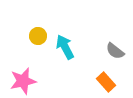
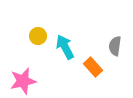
gray semicircle: moved 5 px up; rotated 60 degrees clockwise
orange rectangle: moved 13 px left, 15 px up
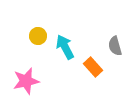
gray semicircle: rotated 24 degrees counterclockwise
pink star: moved 3 px right
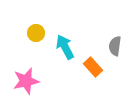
yellow circle: moved 2 px left, 3 px up
gray semicircle: rotated 24 degrees clockwise
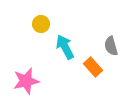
yellow circle: moved 5 px right, 9 px up
gray semicircle: moved 4 px left; rotated 24 degrees counterclockwise
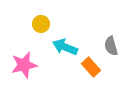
cyan arrow: rotated 40 degrees counterclockwise
orange rectangle: moved 2 px left
pink star: moved 2 px left, 16 px up
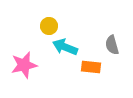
yellow circle: moved 8 px right, 2 px down
gray semicircle: moved 1 px right, 1 px up
orange rectangle: rotated 42 degrees counterclockwise
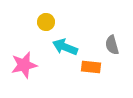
yellow circle: moved 3 px left, 4 px up
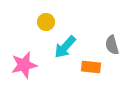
cyan arrow: rotated 70 degrees counterclockwise
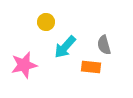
gray semicircle: moved 8 px left
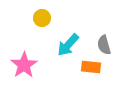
yellow circle: moved 4 px left, 4 px up
cyan arrow: moved 3 px right, 2 px up
pink star: rotated 20 degrees counterclockwise
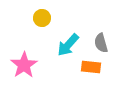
gray semicircle: moved 3 px left, 2 px up
